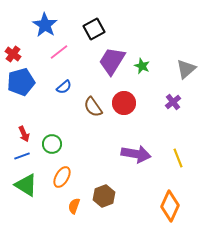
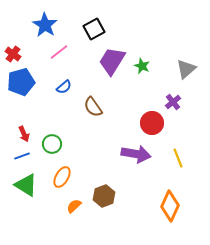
red circle: moved 28 px right, 20 px down
orange semicircle: rotated 28 degrees clockwise
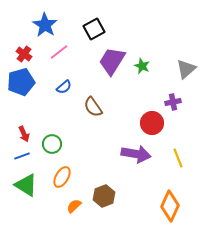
red cross: moved 11 px right
purple cross: rotated 28 degrees clockwise
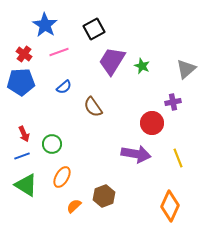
pink line: rotated 18 degrees clockwise
blue pentagon: rotated 12 degrees clockwise
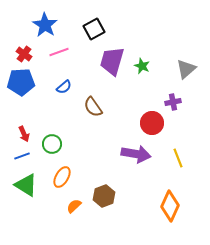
purple trapezoid: rotated 16 degrees counterclockwise
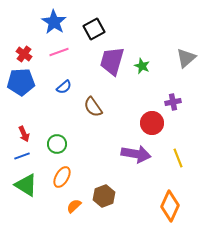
blue star: moved 9 px right, 3 px up
gray triangle: moved 11 px up
green circle: moved 5 px right
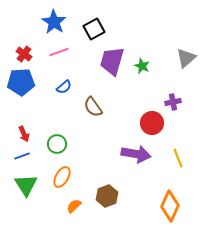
green triangle: rotated 25 degrees clockwise
brown hexagon: moved 3 px right
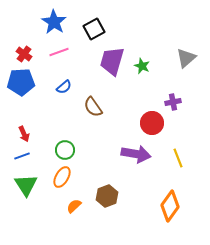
green circle: moved 8 px right, 6 px down
orange diamond: rotated 12 degrees clockwise
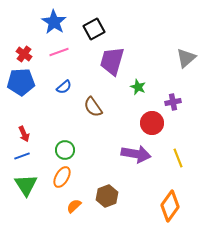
green star: moved 4 px left, 21 px down
